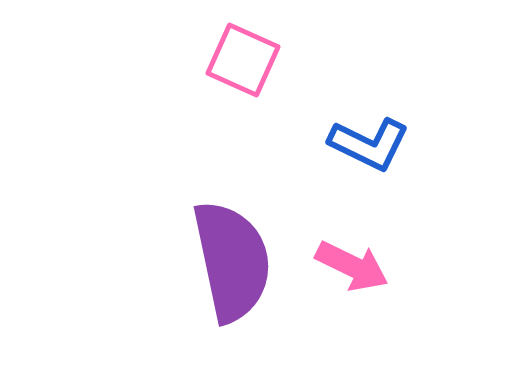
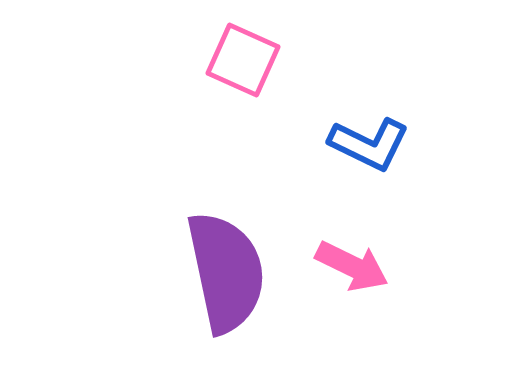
purple semicircle: moved 6 px left, 11 px down
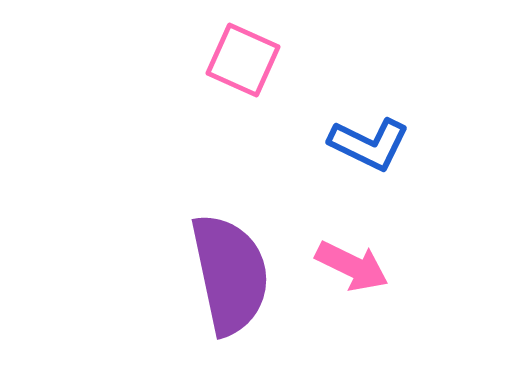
purple semicircle: moved 4 px right, 2 px down
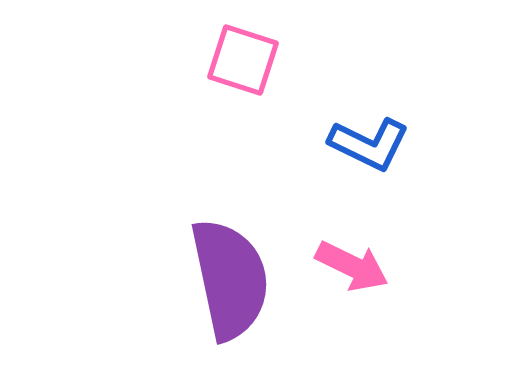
pink square: rotated 6 degrees counterclockwise
purple semicircle: moved 5 px down
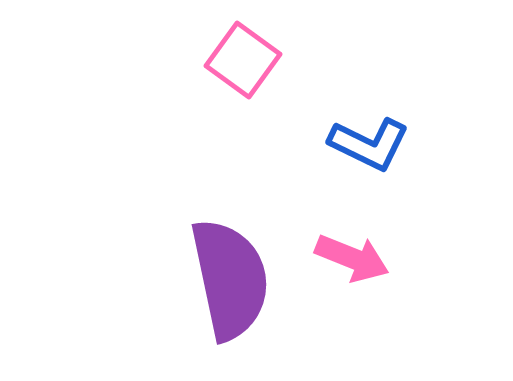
pink square: rotated 18 degrees clockwise
pink arrow: moved 8 px up; rotated 4 degrees counterclockwise
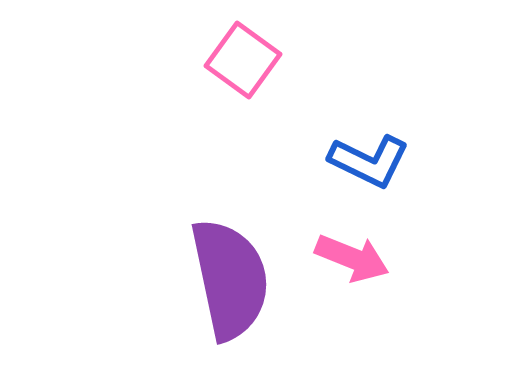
blue L-shape: moved 17 px down
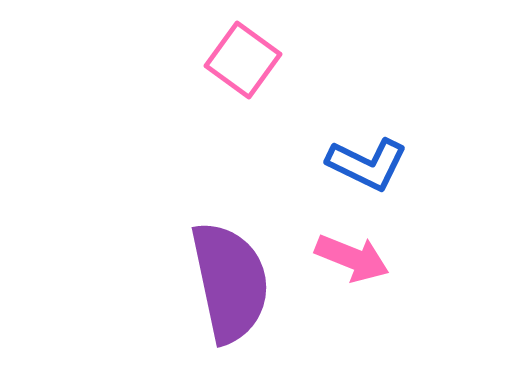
blue L-shape: moved 2 px left, 3 px down
purple semicircle: moved 3 px down
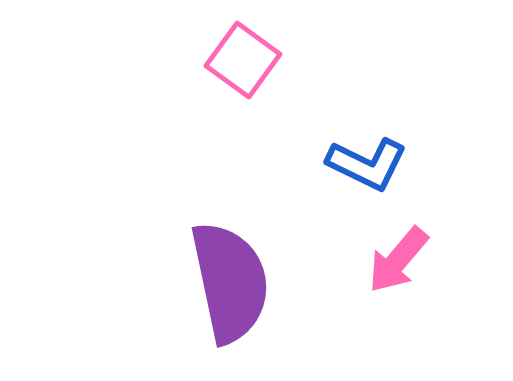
pink arrow: moved 46 px right, 2 px down; rotated 108 degrees clockwise
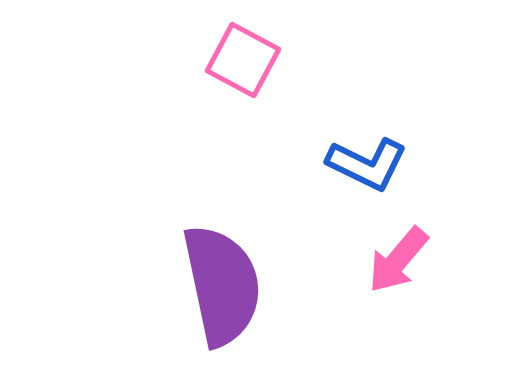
pink square: rotated 8 degrees counterclockwise
purple semicircle: moved 8 px left, 3 px down
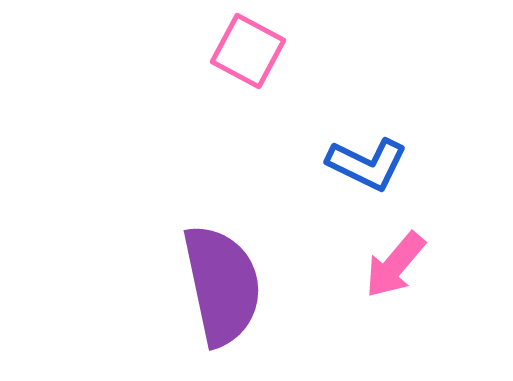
pink square: moved 5 px right, 9 px up
pink arrow: moved 3 px left, 5 px down
